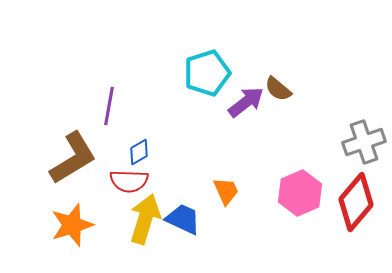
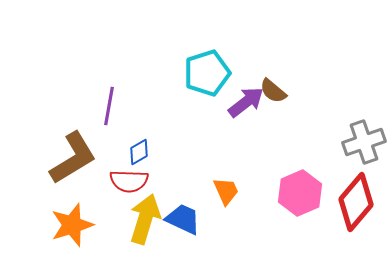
brown semicircle: moved 5 px left, 2 px down
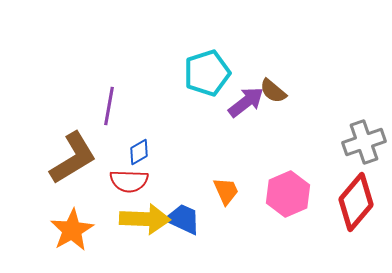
pink hexagon: moved 12 px left, 1 px down
yellow arrow: rotated 75 degrees clockwise
orange star: moved 5 px down; rotated 12 degrees counterclockwise
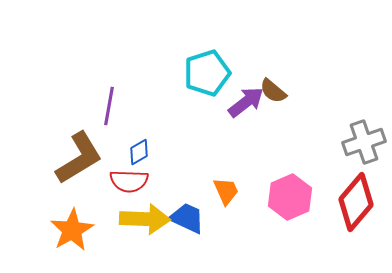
brown L-shape: moved 6 px right
pink hexagon: moved 2 px right, 3 px down
blue trapezoid: moved 4 px right, 1 px up
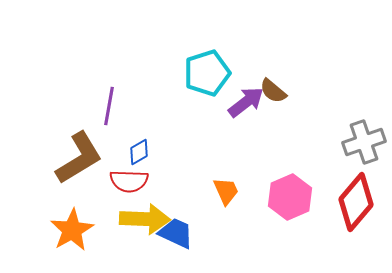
blue trapezoid: moved 11 px left, 15 px down
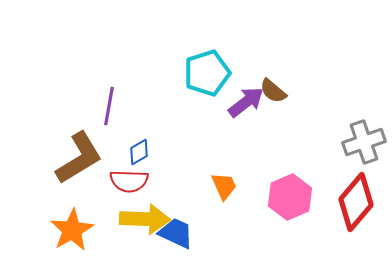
orange trapezoid: moved 2 px left, 5 px up
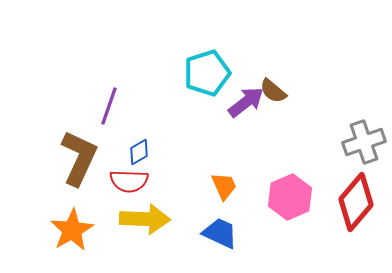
purple line: rotated 9 degrees clockwise
brown L-shape: rotated 34 degrees counterclockwise
blue trapezoid: moved 44 px right
